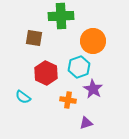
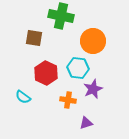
green cross: rotated 15 degrees clockwise
cyan hexagon: moved 1 px left, 1 px down; rotated 25 degrees clockwise
purple star: rotated 18 degrees clockwise
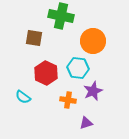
purple star: moved 2 px down
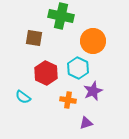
cyan hexagon: rotated 20 degrees clockwise
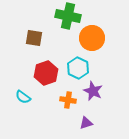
green cross: moved 7 px right
orange circle: moved 1 px left, 3 px up
red hexagon: rotated 15 degrees clockwise
purple star: rotated 24 degrees counterclockwise
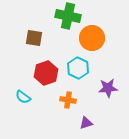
purple star: moved 15 px right, 3 px up; rotated 30 degrees counterclockwise
